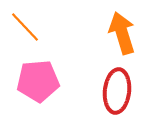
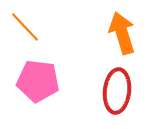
pink pentagon: rotated 12 degrees clockwise
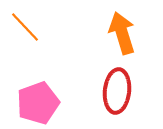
pink pentagon: moved 22 px down; rotated 27 degrees counterclockwise
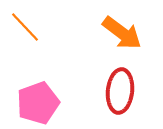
orange arrow: rotated 144 degrees clockwise
red ellipse: moved 3 px right
